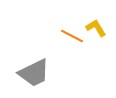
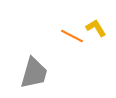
gray trapezoid: rotated 48 degrees counterclockwise
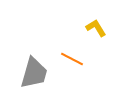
orange line: moved 23 px down
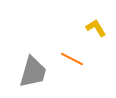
gray trapezoid: moved 1 px left, 1 px up
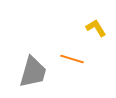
orange line: rotated 10 degrees counterclockwise
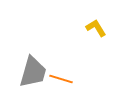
orange line: moved 11 px left, 20 px down
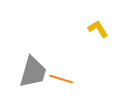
yellow L-shape: moved 2 px right, 1 px down
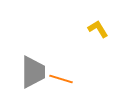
gray trapezoid: rotated 16 degrees counterclockwise
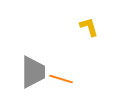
yellow L-shape: moved 9 px left, 2 px up; rotated 15 degrees clockwise
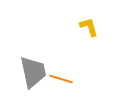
gray trapezoid: rotated 12 degrees counterclockwise
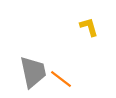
orange line: rotated 20 degrees clockwise
